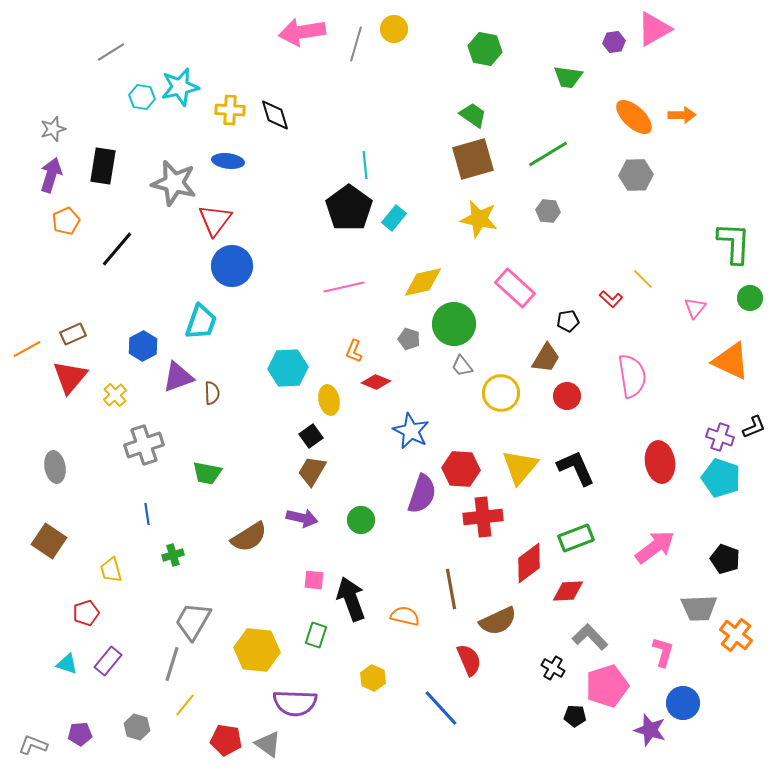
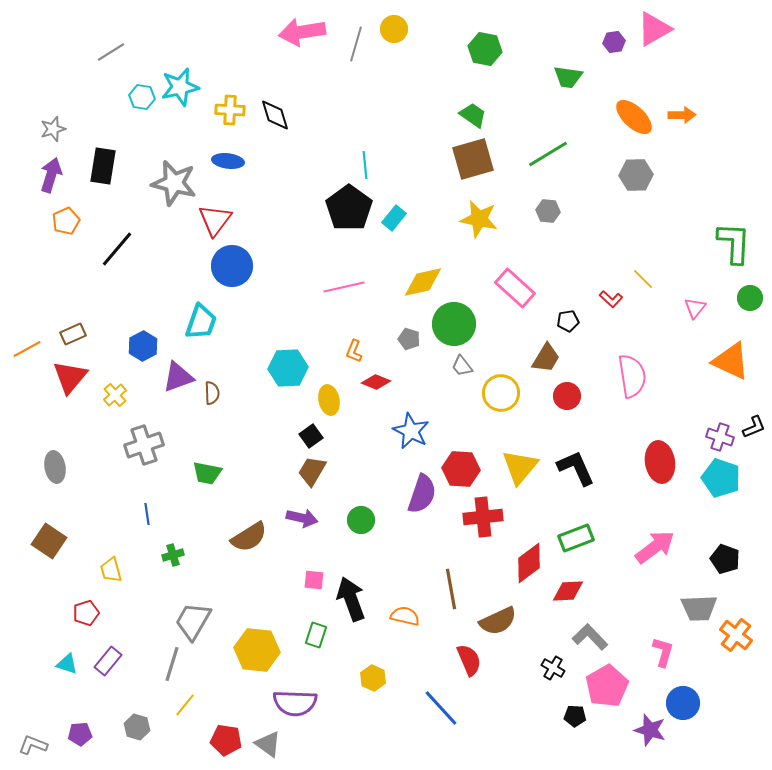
pink pentagon at (607, 686): rotated 12 degrees counterclockwise
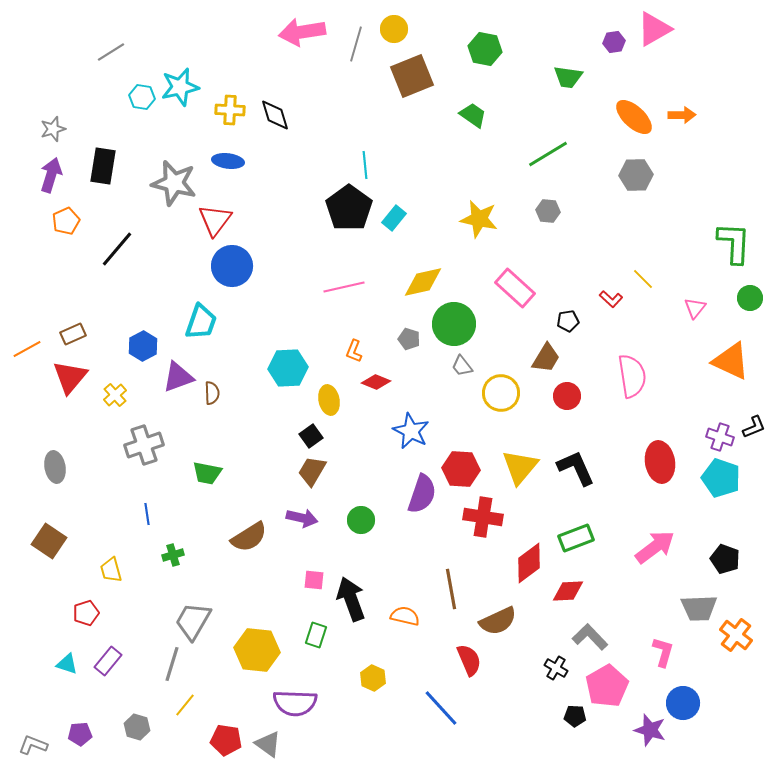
brown square at (473, 159): moved 61 px left, 83 px up; rotated 6 degrees counterclockwise
red cross at (483, 517): rotated 15 degrees clockwise
black cross at (553, 668): moved 3 px right
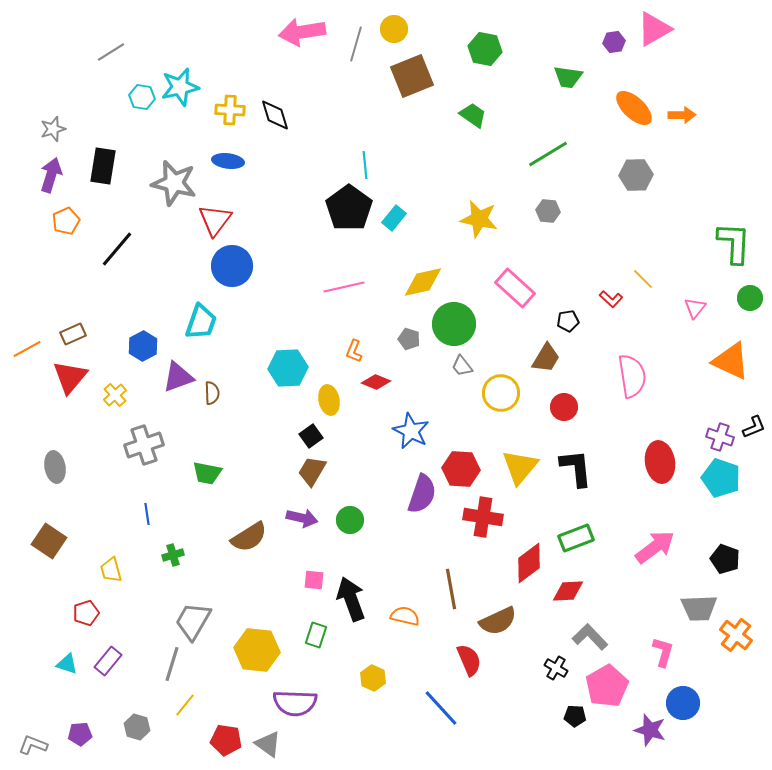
orange ellipse at (634, 117): moved 9 px up
red circle at (567, 396): moved 3 px left, 11 px down
black L-shape at (576, 468): rotated 18 degrees clockwise
green circle at (361, 520): moved 11 px left
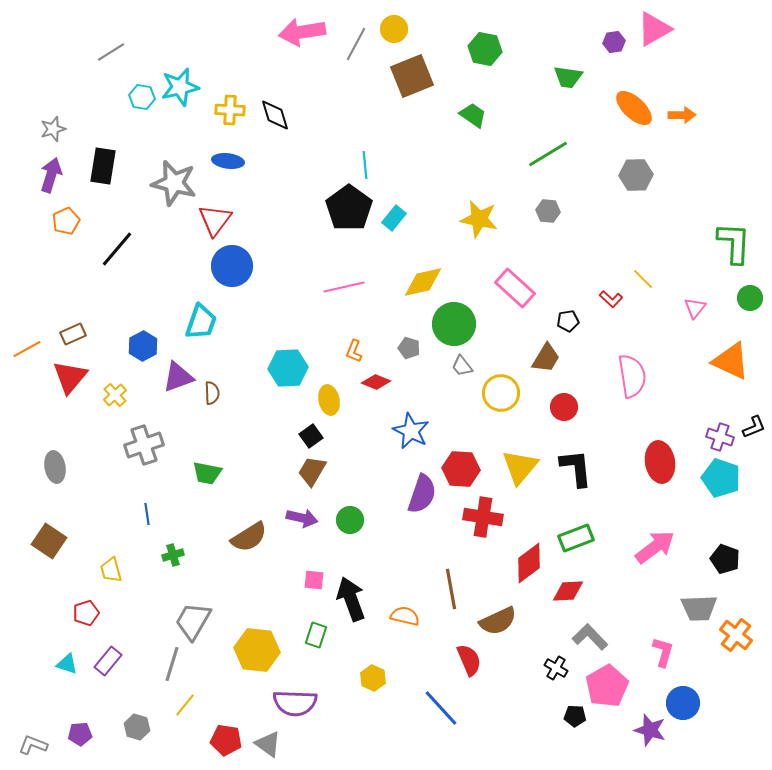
gray line at (356, 44): rotated 12 degrees clockwise
gray pentagon at (409, 339): moved 9 px down
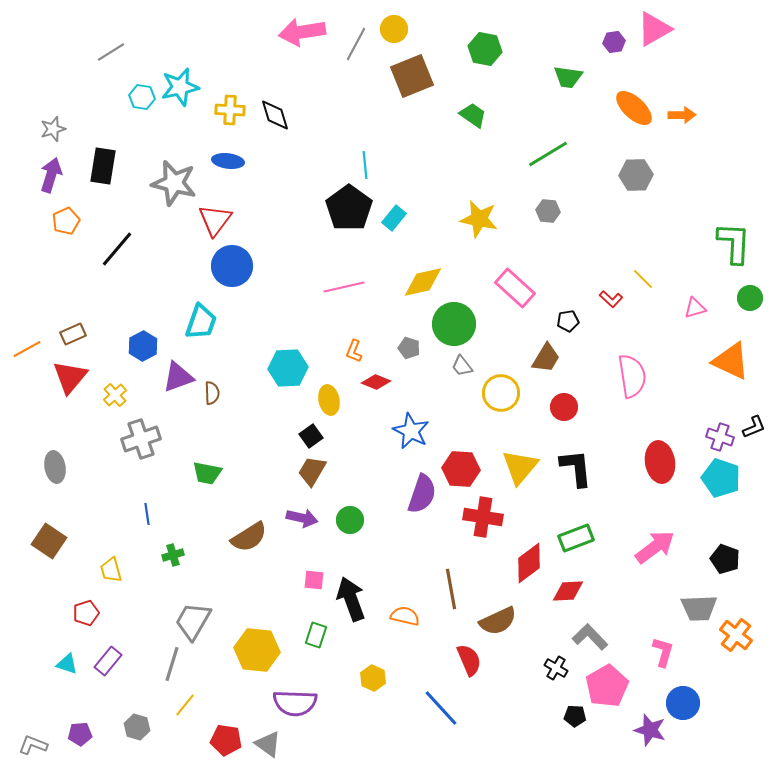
pink triangle at (695, 308): rotated 35 degrees clockwise
gray cross at (144, 445): moved 3 px left, 6 px up
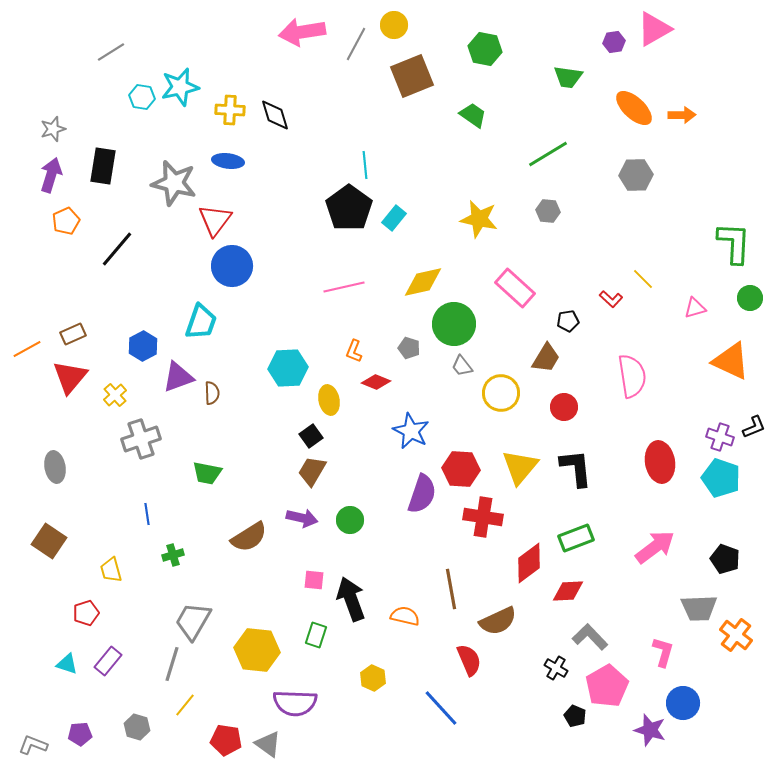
yellow circle at (394, 29): moved 4 px up
black pentagon at (575, 716): rotated 20 degrees clockwise
